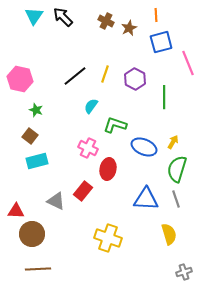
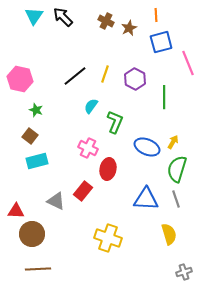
green L-shape: moved 3 px up; rotated 95 degrees clockwise
blue ellipse: moved 3 px right
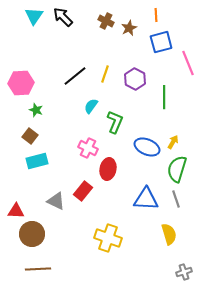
pink hexagon: moved 1 px right, 4 px down; rotated 15 degrees counterclockwise
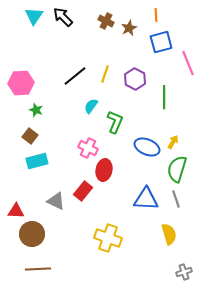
red ellipse: moved 4 px left, 1 px down
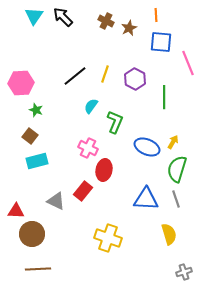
blue square: rotated 20 degrees clockwise
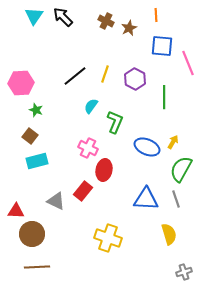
blue square: moved 1 px right, 4 px down
green semicircle: moved 4 px right; rotated 12 degrees clockwise
brown line: moved 1 px left, 2 px up
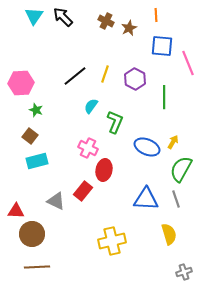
yellow cross: moved 4 px right, 3 px down; rotated 32 degrees counterclockwise
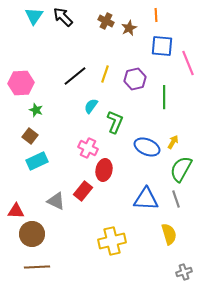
purple hexagon: rotated 20 degrees clockwise
cyan rectangle: rotated 10 degrees counterclockwise
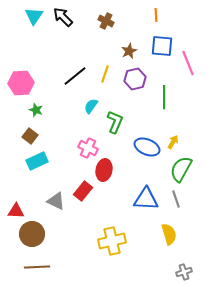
brown star: moved 23 px down
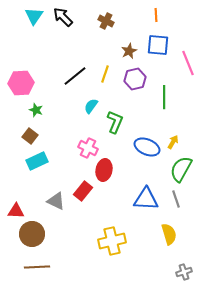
blue square: moved 4 px left, 1 px up
